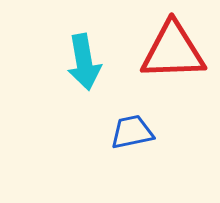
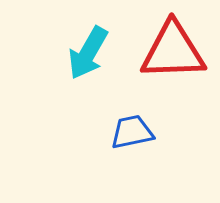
cyan arrow: moved 4 px right, 9 px up; rotated 40 degrees clockwise
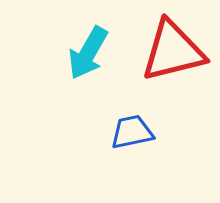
red triangle: rotated 12 degrees counterclockwise
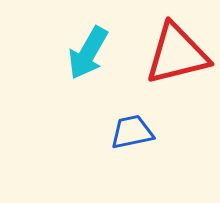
red triangle: moved 4 px right, 3 px down
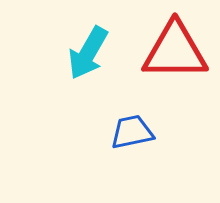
red triangle: moved 2 px left, 3 px up; rotated 14 degrees clockwise
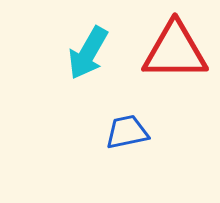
blue trapezoid: moved 5 px left
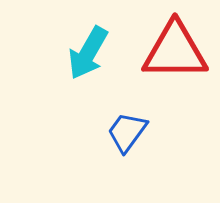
blue trapezoid: rotated 42 degrees counterclockwise
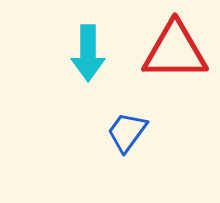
cyan arrow: rotated 30 degrees counterclockwise
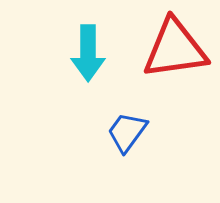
red triangle: moved 2 px up; rotated 8 degrees counterclockwise
